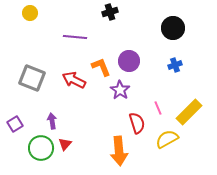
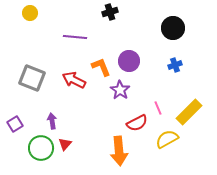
red semicircle: rotated 80 degrees clockwise
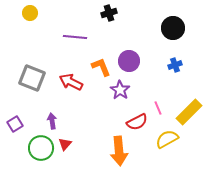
black cross: moved 1 px left, 1 px down
red arrow: moved 3 px left, 2 px down
red semicircle: moved 1 px up
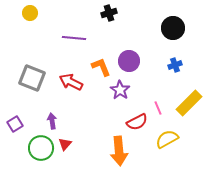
purple line: moved 1 px left, 1 px down
yellow rectangle: moved 9 px up
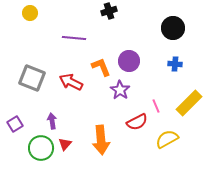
black cross: moved 2 px up
blue cross: moved 1 px up; rotated 24 degrees clockwise
pink line: moved 2 px left, 2 px up
orange arrow: moved 18 px left, 11 px up
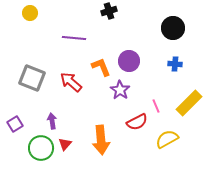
red arrow: rotated 15 degrees clockwise
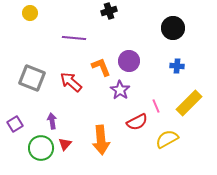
blue cross: moved 2 px right, 2 px down
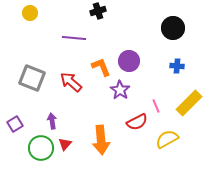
black cross: moved 11 px left
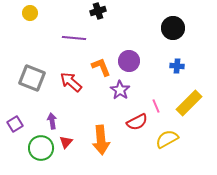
red triangle: moved 1 px right, 2 px up
